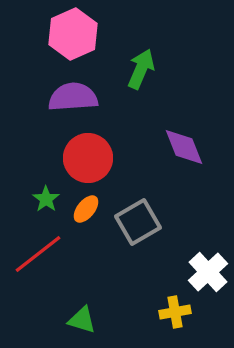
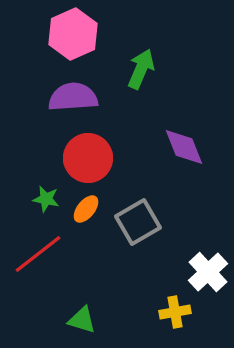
green star: rotated 24 degrees counterclockwise
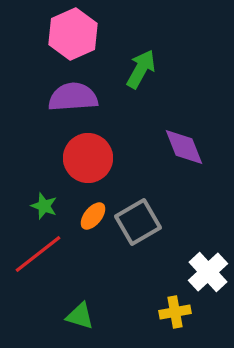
green arrow: rotated 6 degrees clockwise
green star: moved 2 px left, 7 px down; rotated 8 degrees clockwise
orange ellipse: moved 7 px right, 7 px down
green triangle: moved 2 px left, 4 px up
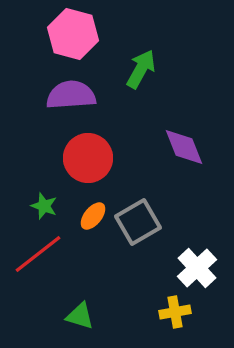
pink hexagon: rotated 21 degrees counterclockwise
purple semicircle: moved 2 px left, 2 px up
white cross: moved 11 px left, 4 px up
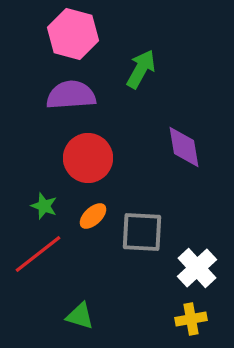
purple diamond: rotated 12 degrees clockwise
orange ellipse: rotated 8 degrees clockwise
gray square: moved 4 px right, 10 px down; rotated 33 degrees clockwise
yellow cross: moved 16 px right, 7 px down
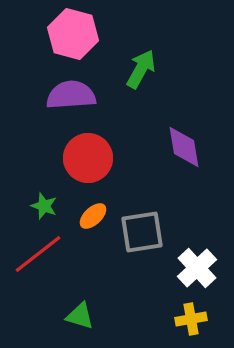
gray square: rotated 12 degrees counterclockwise
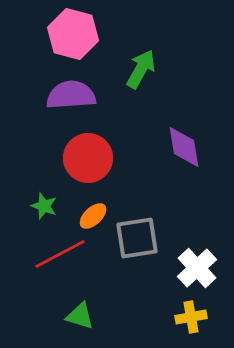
gray square: moved 5 px left, 6 px down
red line: moved 22 px right; rotated 10 degrees clockwise
yellow cross: moved 2 px up
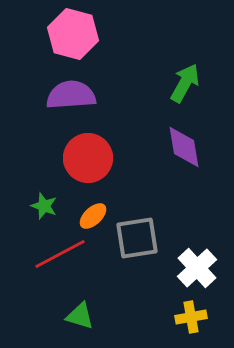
green arrow: moved 44 px right, 14 px down
